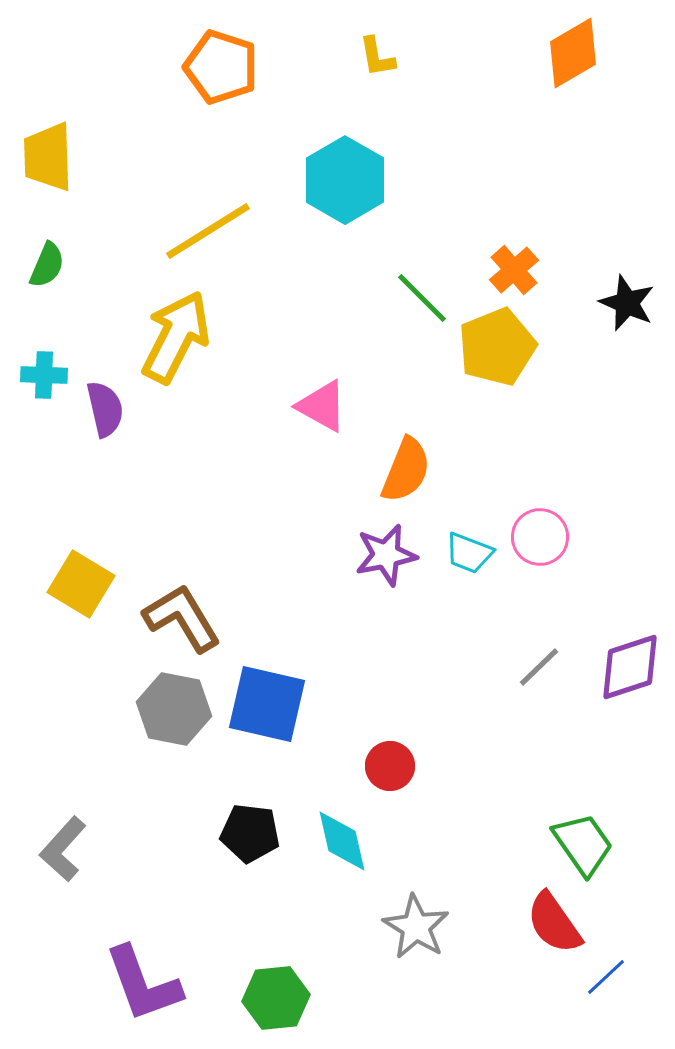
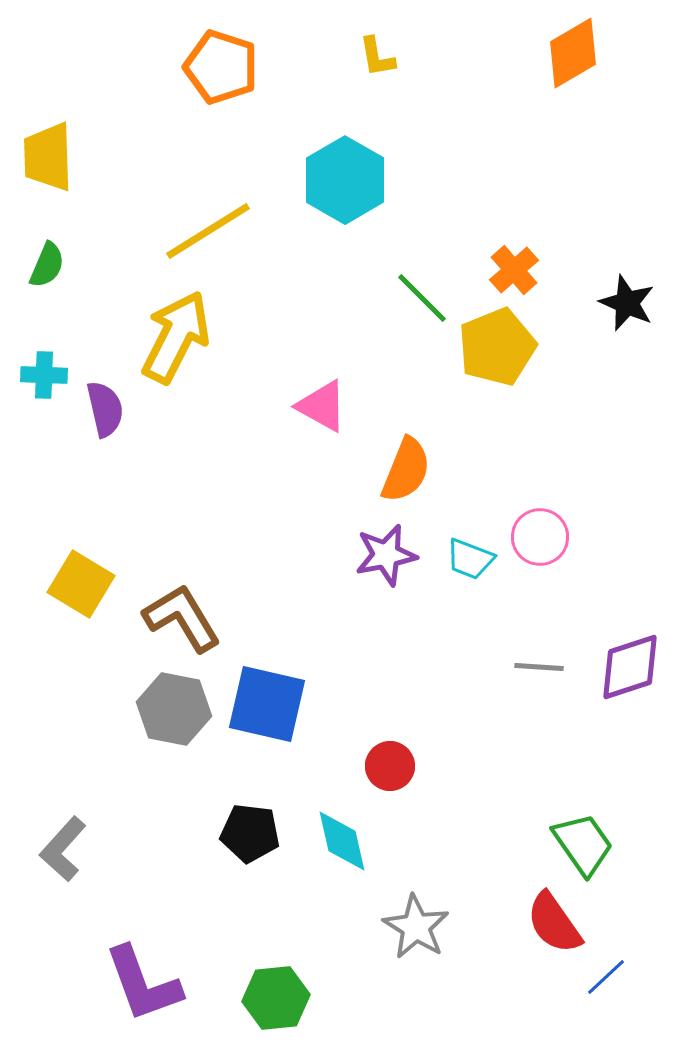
cyan trapezoid: moved 1 px right, 6 px down
gray line: rotated 48 degrees clockwise
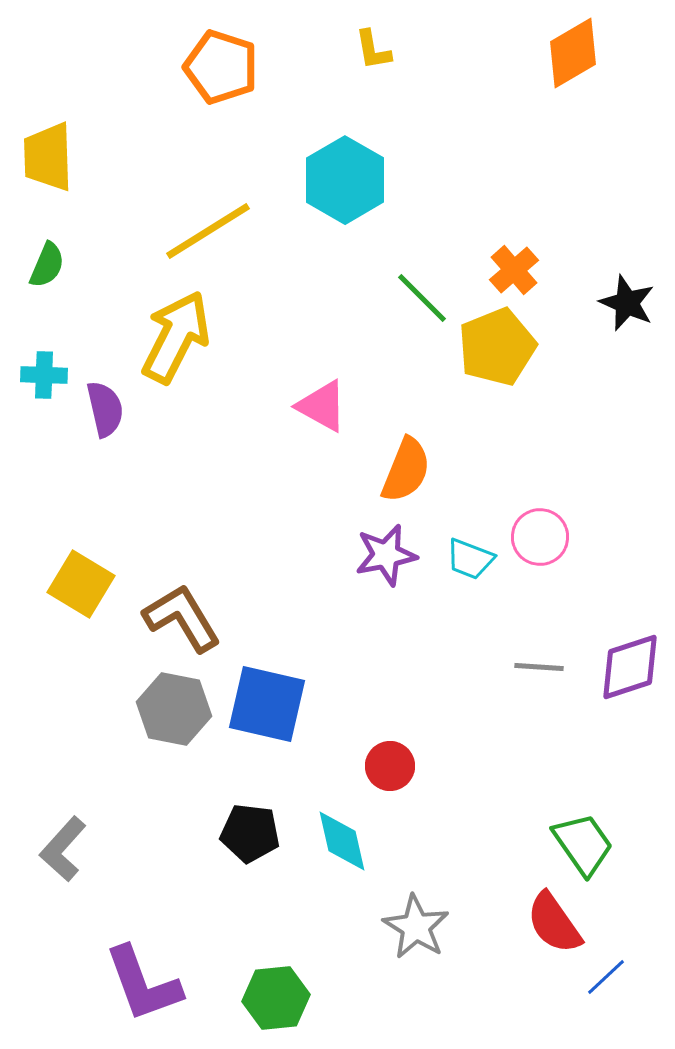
yellow L-shape: moved 4 px left, 7 px up
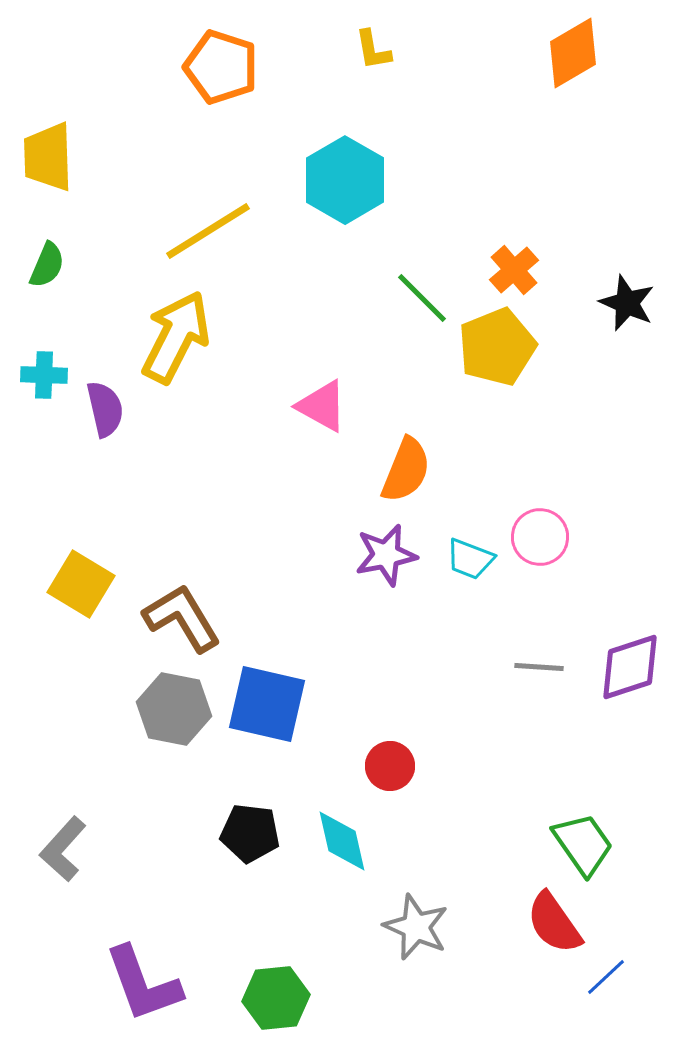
gray star: rotated 8 degrees counterclockwise
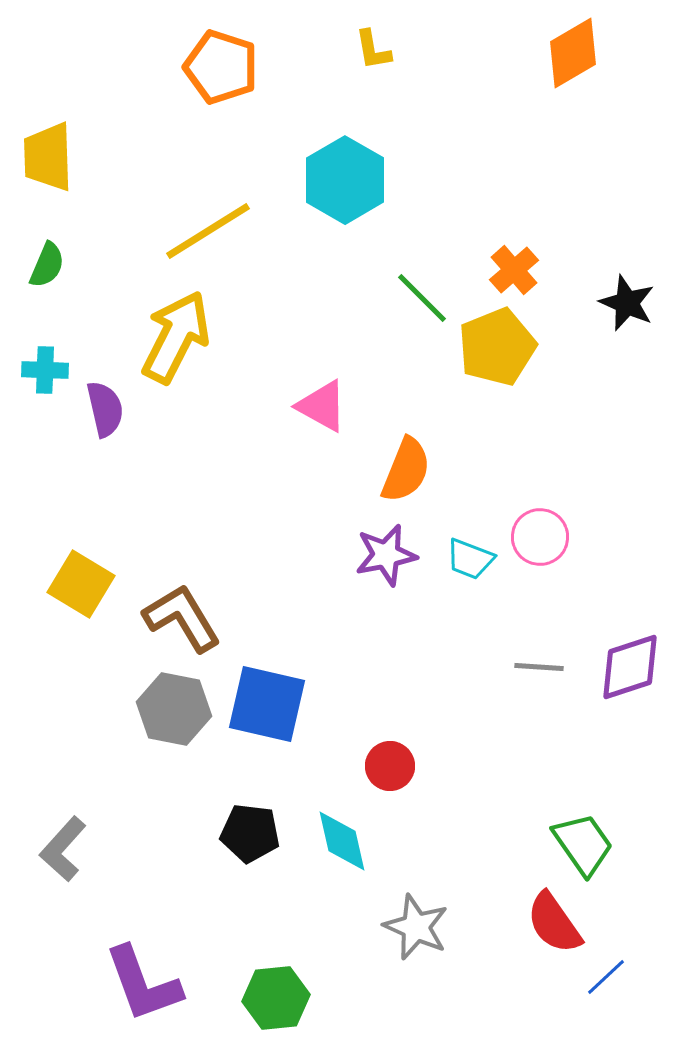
cyan cross: moved 1 px right, 5 px up
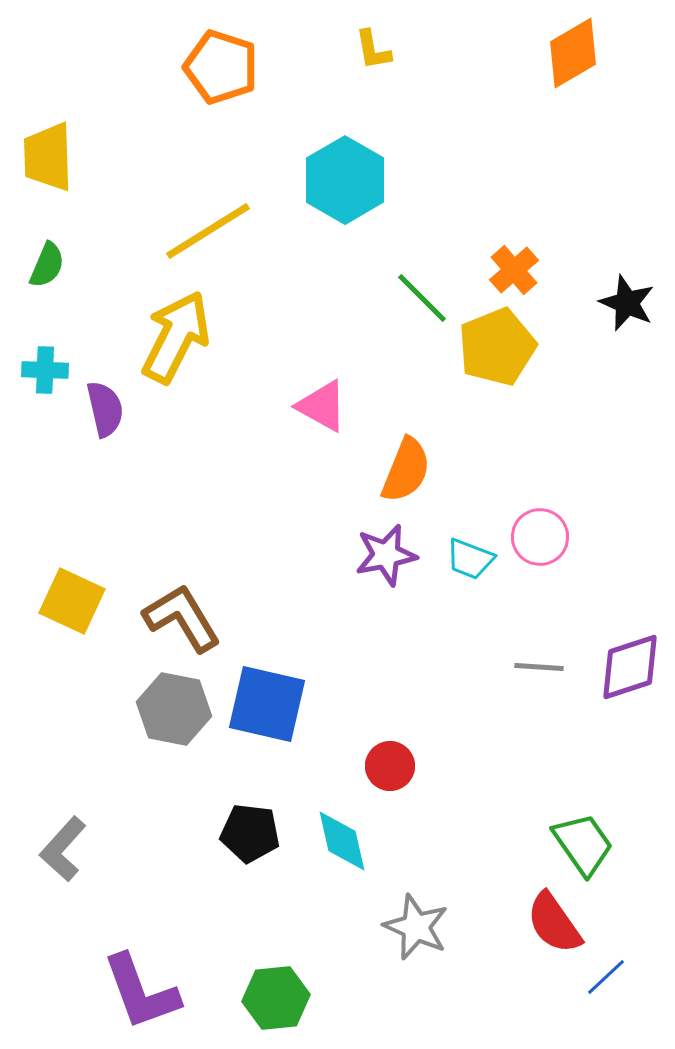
yellow square: moved 9 px left, 17 px down; rotated 6 degrees counterclockwise
purple L-shape: moved 2 px left, 8 px down
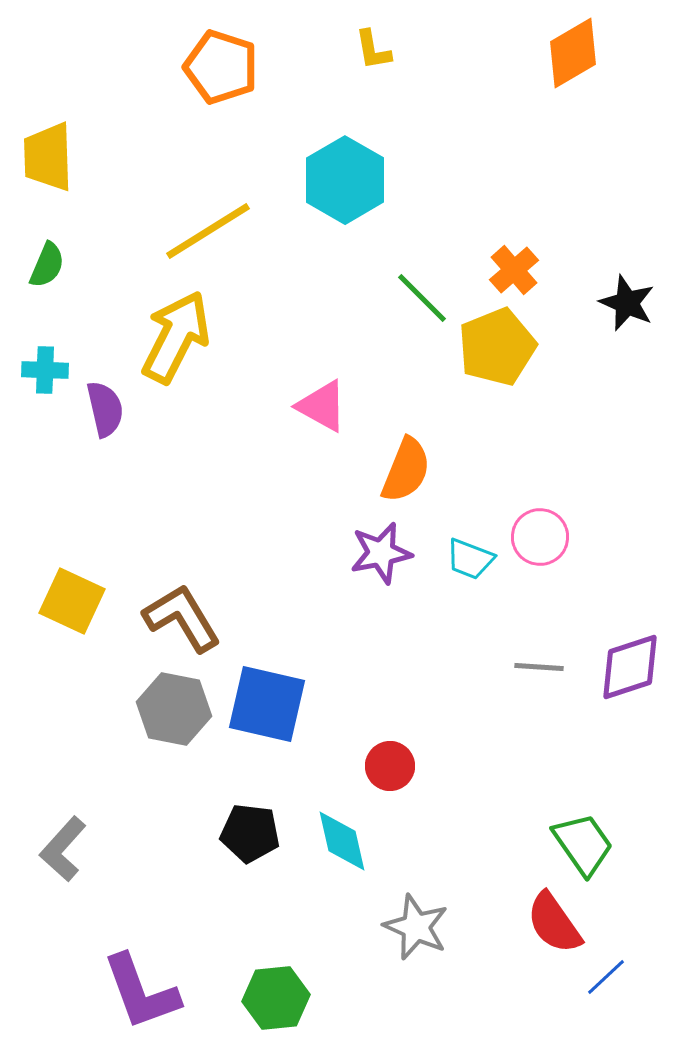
purple star: moved 5 px left, 2 px up
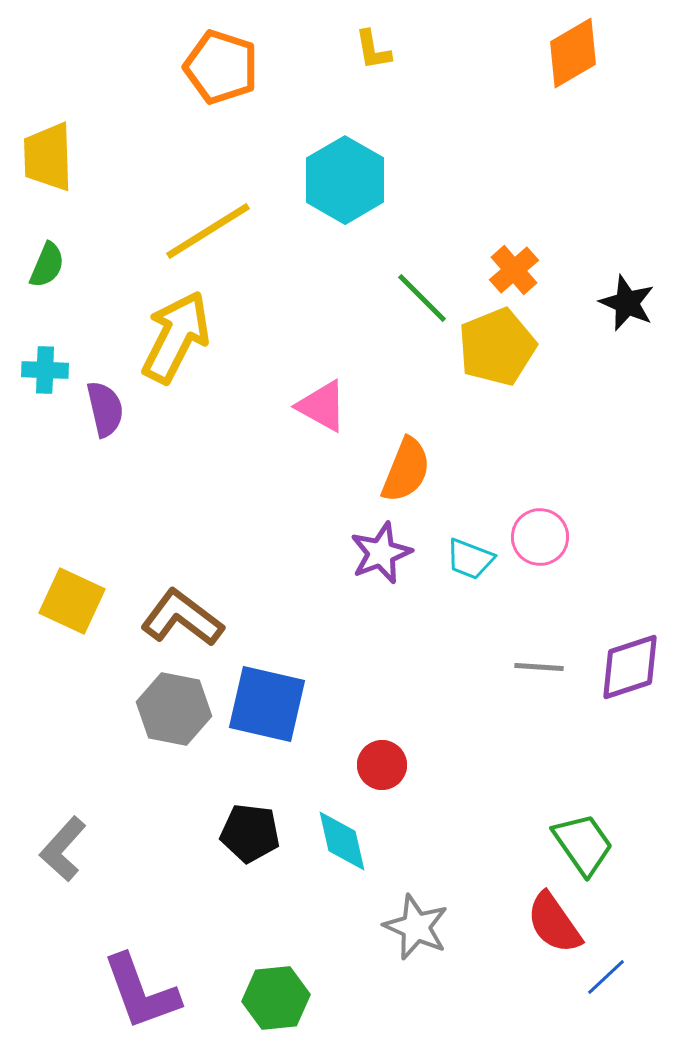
purple star: rotated 10 degrees counterclockwise
brown L-shape: rotated 22 degrees counterclockwise
red circle: moved 8 px left, 1 px up
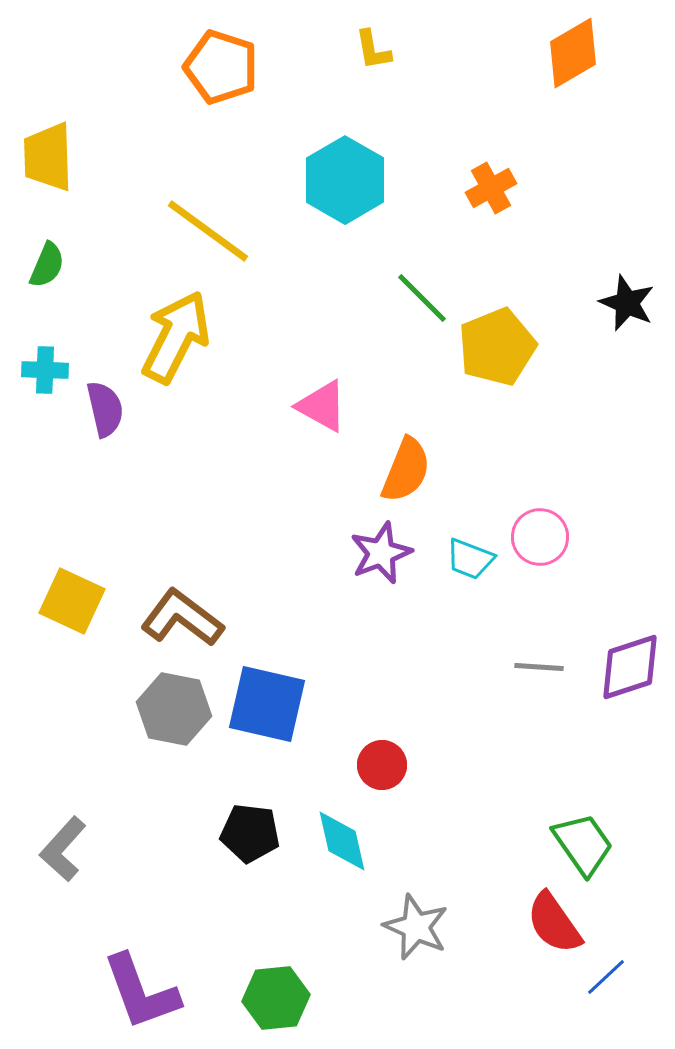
yellow line: rotated 68 degrees clockwise
orange cross: moved 23 px left, 82 px up; rotated 12 degrees clockwise
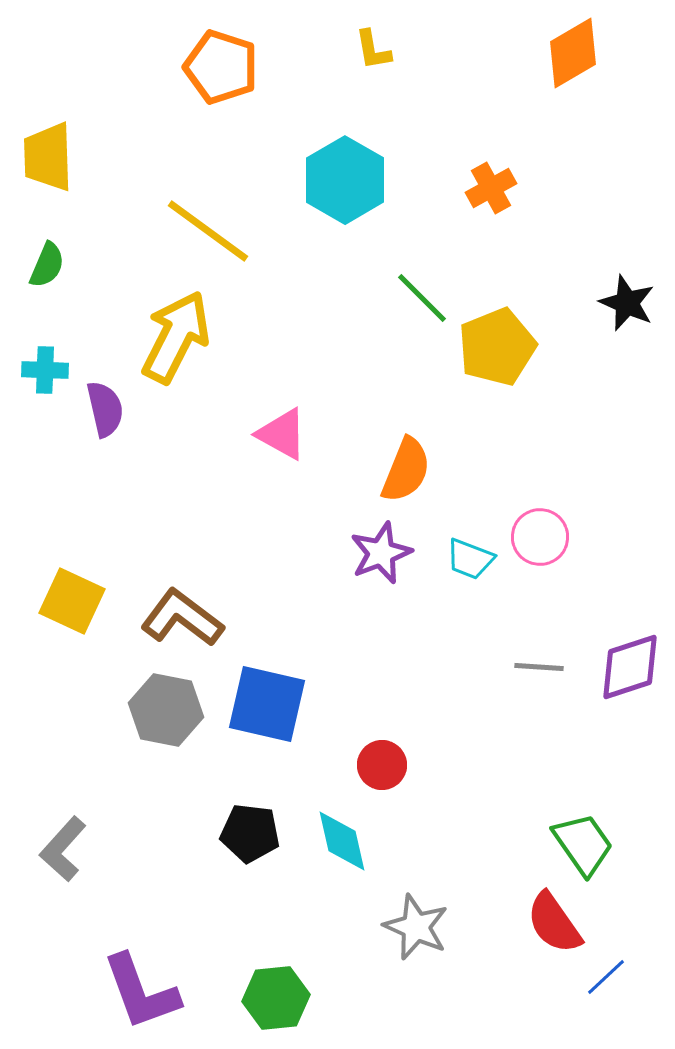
pink triangle: moved 40 px left, 28 px down
gray hexagon: moved 8 px left, 1 px down
